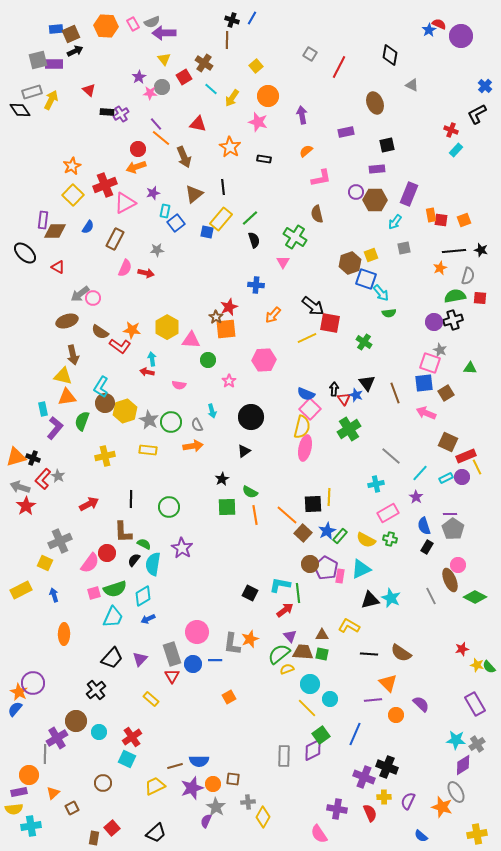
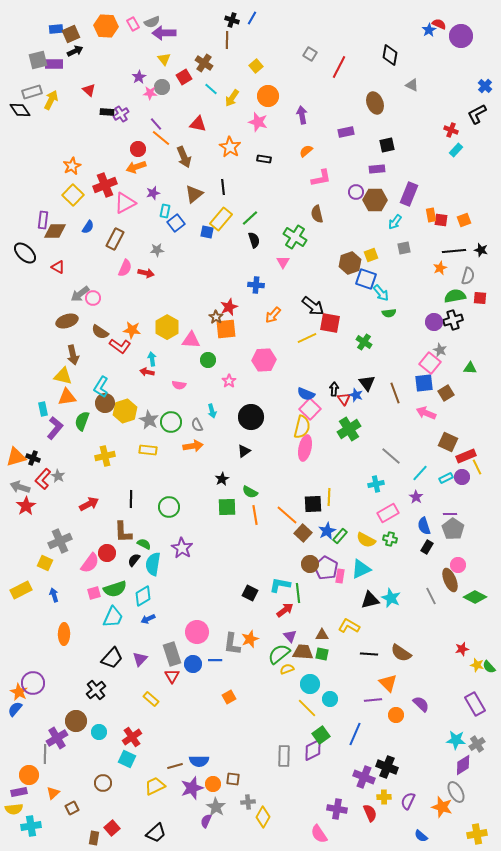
pink square at (430, 363): rotated 20 degrees clockwise
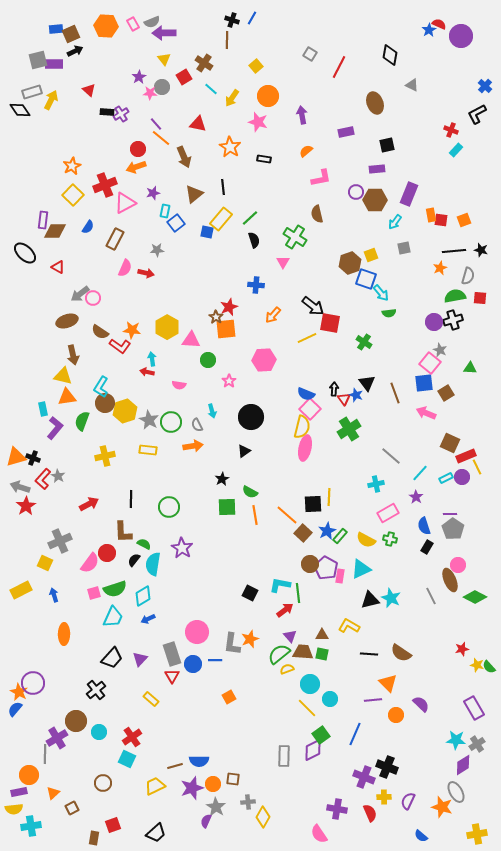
brown square at (448, 442): moved 2 px right, 1 px down
purple rectangle at (475, 704): moved 1 px left, 4 px down
red square at (112, 828): moved 1 px right, 3 px up; rotated 21 degrees clockwise
